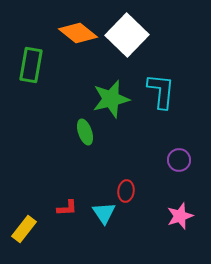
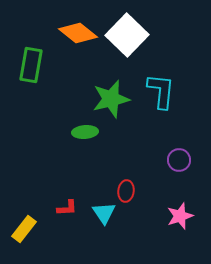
green ellipse: rotated 75 degrees counterclockwise
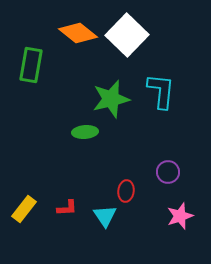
purple circle: moved 11 px left, 12 px down
cyan triangle: moved 1 px right, 3 px down
yellow rectangle: moved 20 px up
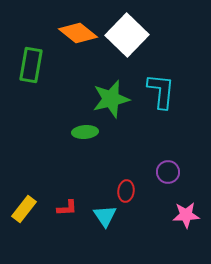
pink star: moved 6 px right, 1 px up; rotated 16 degrees clockwise
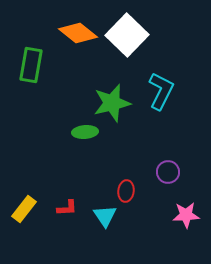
cyan L-shape: rotated 21 degrees clockwise
green star: moved 1 px right, 4 px down
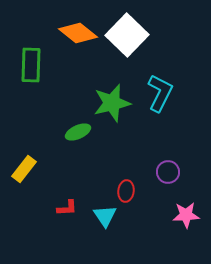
green rectangle: rotated 8 degrees counterclockwise
cyan L-shape: moved 1 px left, 2 px down
green ellipse: moved 7 px left; rotated 20 degrees counterclockwise
yellow rectangle: moved 40 px up
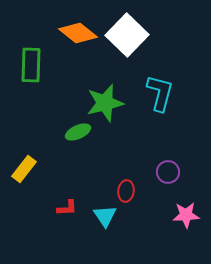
cyan L-shape: rotated 12 degrees counterclockwise
green star: moved 7 px left
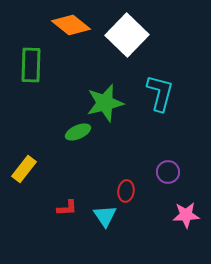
orange diamond: moved 7 px left, 8 px up
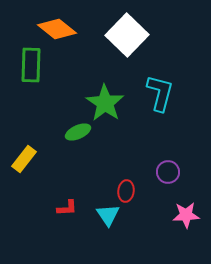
orange diamond: moved 14 px left, 4 px down
green star: rotated 24 degrees counterclockwise
yellow rectangle: moved 10 px up
cyan triangle: moved 3 px right, 1 px up
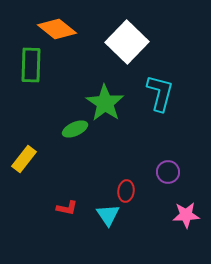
white square: moved 7 px down
green ellipse: moved 3 px left, 3 px up
red L-shape: rotated 15 degrees clockwise
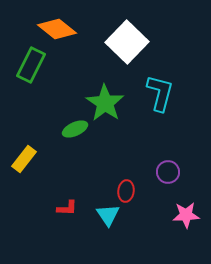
green rectangle: rotated 24 degrees clockwise
red L-shape: rotated 10 degrees counterclockwise
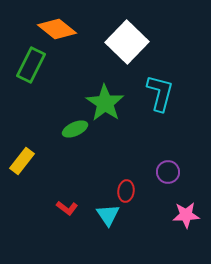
yellow rectangle: moved 2 px left, 2 px down
red L-shape: rotated 35 degrees clockwise
